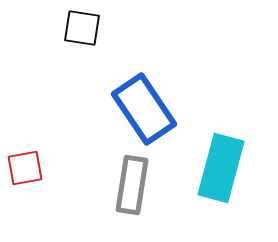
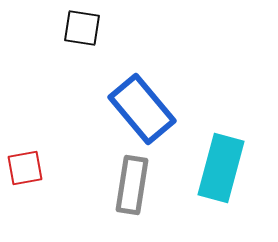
blue rectangle: moved 2 px left; rotated 6 degrees counterclockwise
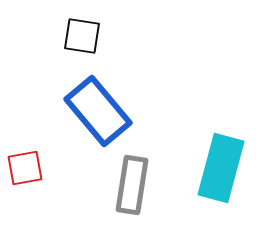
black square: moved 8 px down
blue rectangle: moved 44 px left, 2 px down
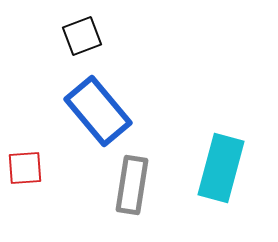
black square: rotated 30 degrees counterclockwise
red square: rotated 6 degrees clockwise
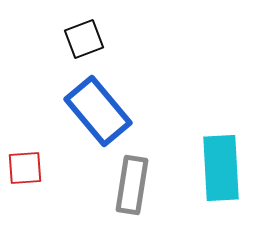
black square: moved 2 px right, 3 px down
cyan rectangle: rotated 18 degrees counterclockwise
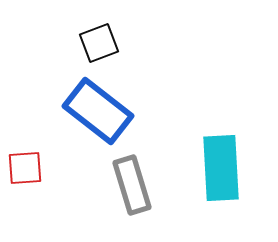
black square: moved 15 px right, 4 px down
blue rectangle: rotated 12 degrees counterclockwise
gray rectangle: rotated 26 degrees counterclockwise
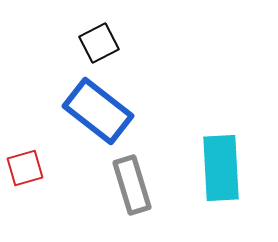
black square: rotated 6 degrees counterclockwise
red square: rotated 12 degrees counterclockwise
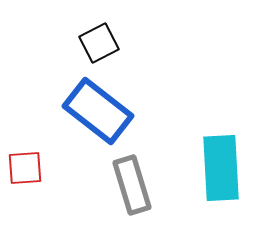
red square: rotated 12 degrees clockwise
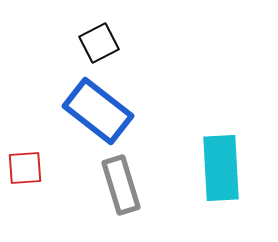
gray rectangle: moved 11 px left
